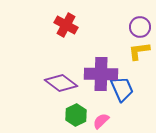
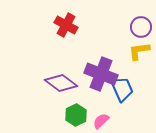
purple circle: moved 1 px right
purple cross: rotated 20 degrees clockwise
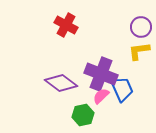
green hexagon: moved 7 px right; rotated 15 degrees clockwise
pink semicircle: moved 25 px up
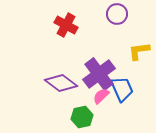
purple circle: moved 24 px left, 13 px up
purple cross: moved 2 px left; rotated 32 degrees clockwise
green hexagon: moved 1 px left, 2 px down
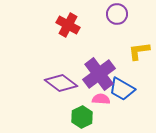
red cross: moved 2 px right
blue trapezoid: rotated 144 degrees clockwise
pink semicircle: moved 3 px down; rotated 48 degrees clockwise
green hexagon: rotated 15 degrees counterclockwise
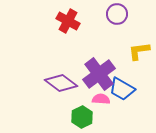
red cross: moved 4 px up
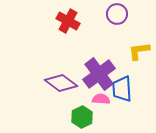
blue trapezoid: rotated 56 degrees clockwise
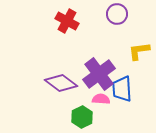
red cross: moved 1 px left
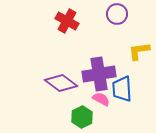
purple cross: rotated 28 degrees clockwise
pink semicircle: rotated 24 degrees clockwise
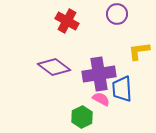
purple diamond: moved 7 px left, 16 px up
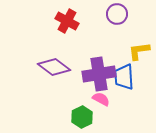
blue trapezoid: moved 2 px right, 12 px up
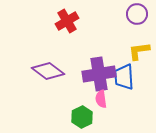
purple circle: moved 20 px right
red cross: rotated 30 degrees clockwise
purple diamond: moved 6 px left, 4 px down
pink semicircle: rotated 126 degrees counterclockwise
